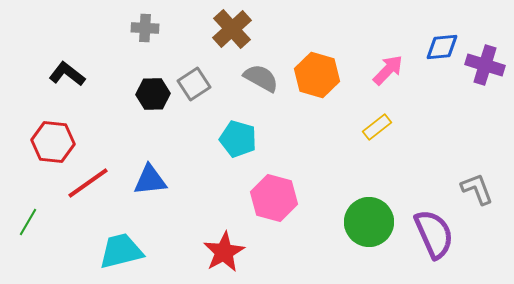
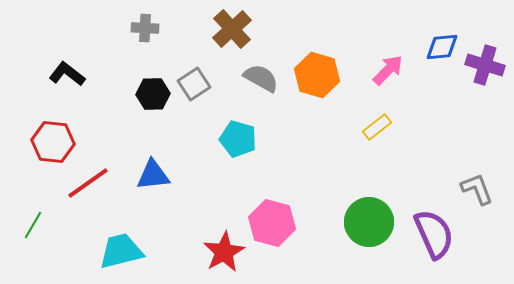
blue triangle: moved 3 px right, 5 px up
pink hexagon: moved 2 px left, 25 px down
green line: moved 5 px right, 3 px down
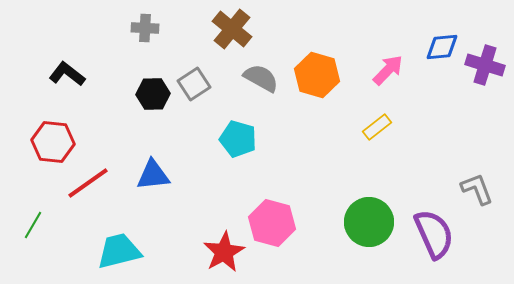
brown cross: rotated 9 degrees counterclockwise
cyan trapezoid: moved 2 px left
